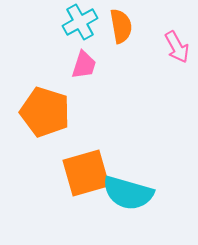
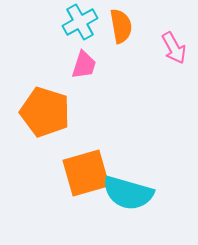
pink arrow: moved 3 px left, 1 px down
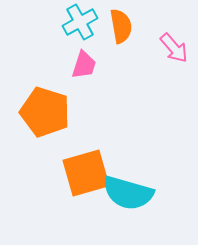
pink arrow: rotated 12 degrees counterclockwise
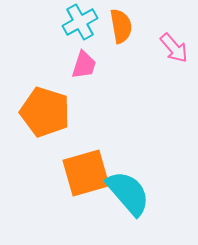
cyan semicircle: rotated 147 degrees counterclockwise
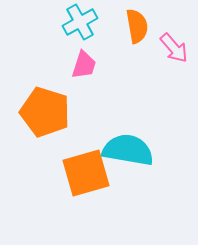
orange semicircle: moved 16 px right
cyan semicircle: moved 43 px up; rotated 39 degrees counterclockwise
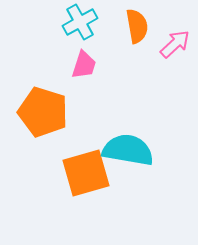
pink arrow: moved 1 px right, 4 px up; rotated 92 degrees counterclockwise
orange pentagon: moved 2 px left
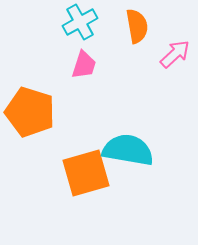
pink arrow: moved 10 px down
orange pentagon: moved 13 px left
